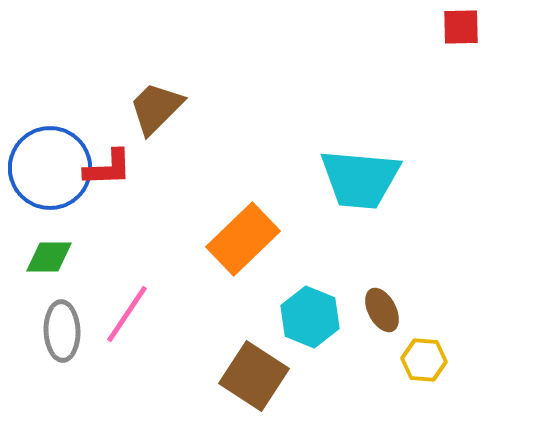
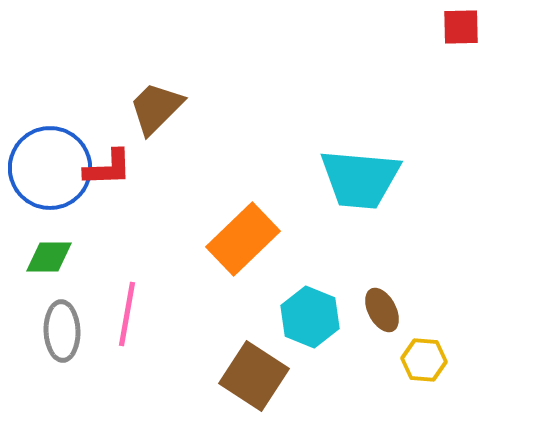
pink line: rotated 24 degrees counterclockwise
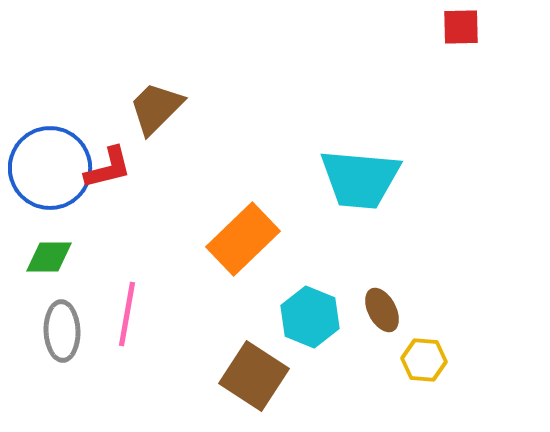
red L-shape: rotated 12 degrees counterclockwise
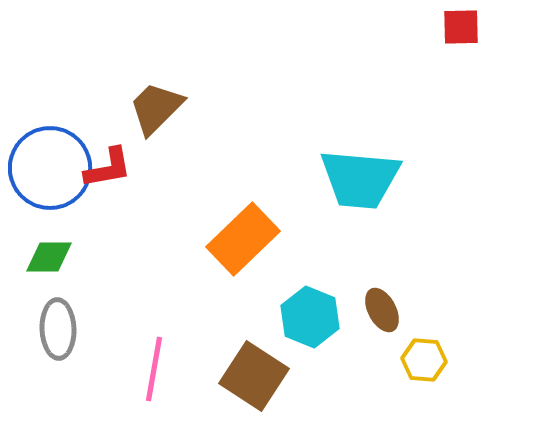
red L-shape: rotated 4 degrees clockwise
pink line: moved 27 px right, 55 px down
gray ellipse: moved 4 px left, 2 px up
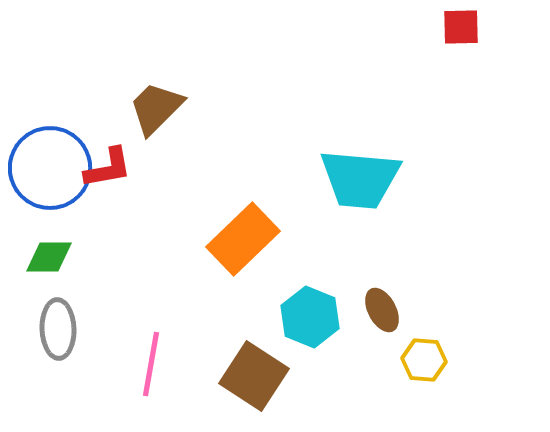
pink line: moved 3 px left, 5 px up
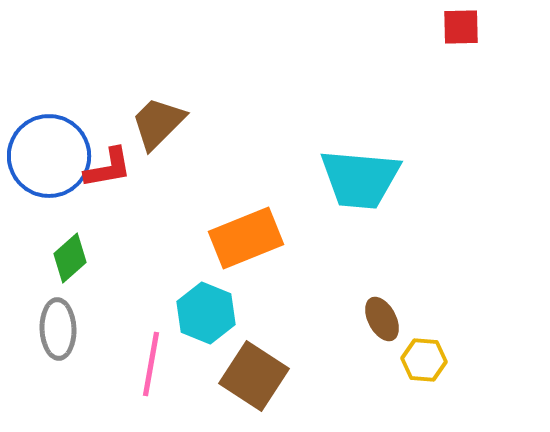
brown trapezoid: moved 2 px right, 15 px down
blue circle: moved 1 px left, 12 px up
orange rectangle: moved 3 px right, 1 px up; rotated 22 degrees clockwise
green diamond: moved 21 px right, 1 px down; rotated 42 degrees counterclockwise
brown ellipse: moved 9 px down
cyan hexagon: moved 104 px left, 4 px up
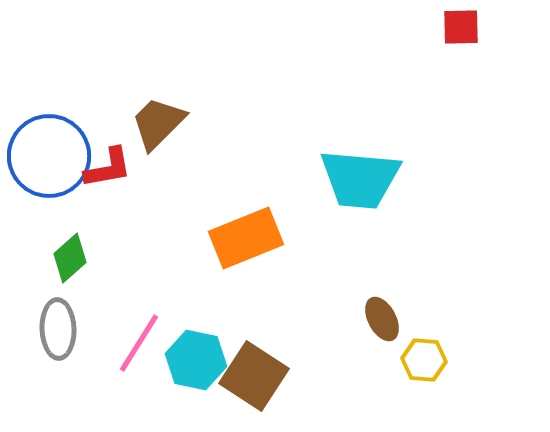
cyan hexagon: moved 10 px left, 47 px down; rotated 10 degrees counterclockwise
pink line: moved 12 px left, 21 px up; rotated 22 degrees clockwise
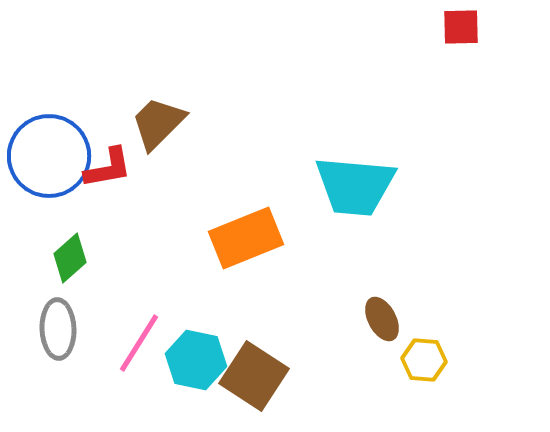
cyan trapezoid: moved 5 px left, 7 px down
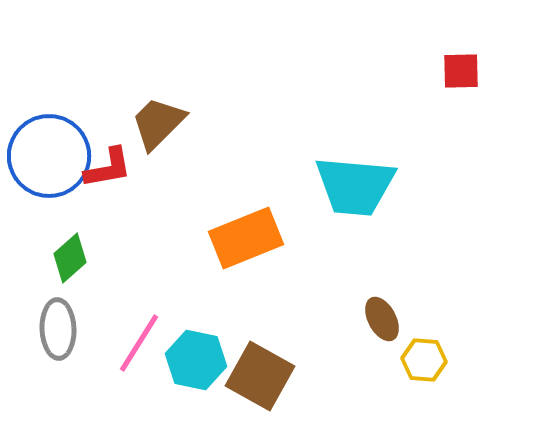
red square: moved 44 px down
brown square: moved 6 px right; rotated 4 degrees counterclockwise
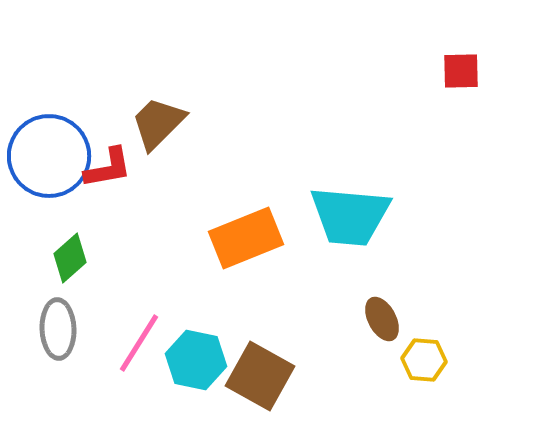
cyan trapezoid: moved 5 px left, 30 px down
